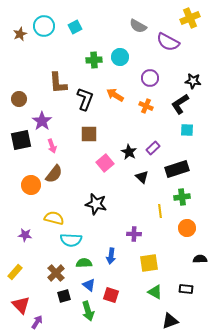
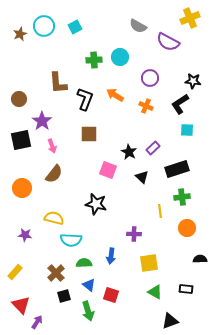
pink square at (105, 163): moved 3 px right, 7 px down; rotated 30 degrees counterclockwise
orange circle at (31, 185): moved 9 px left, 3 px down
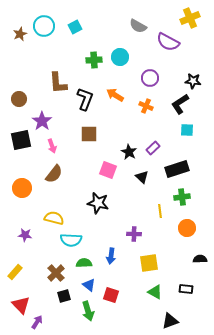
black star at (96, 204): moved 2 px right, 1 px up
